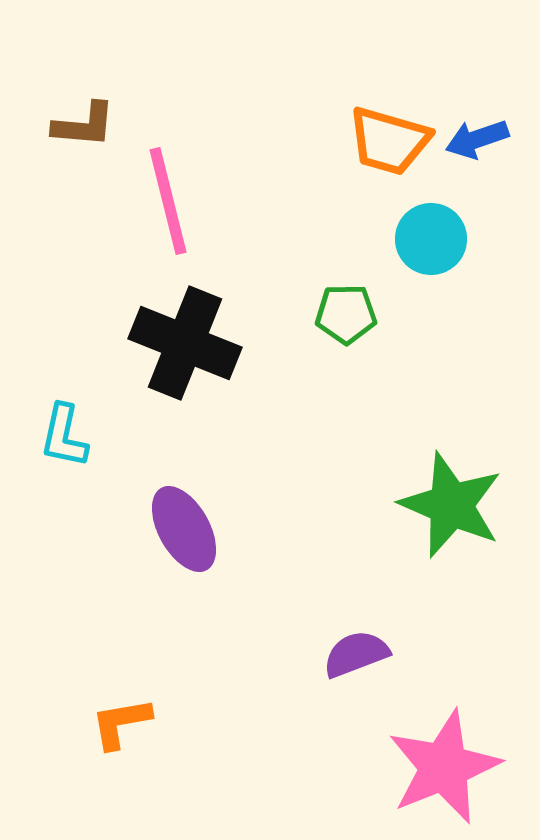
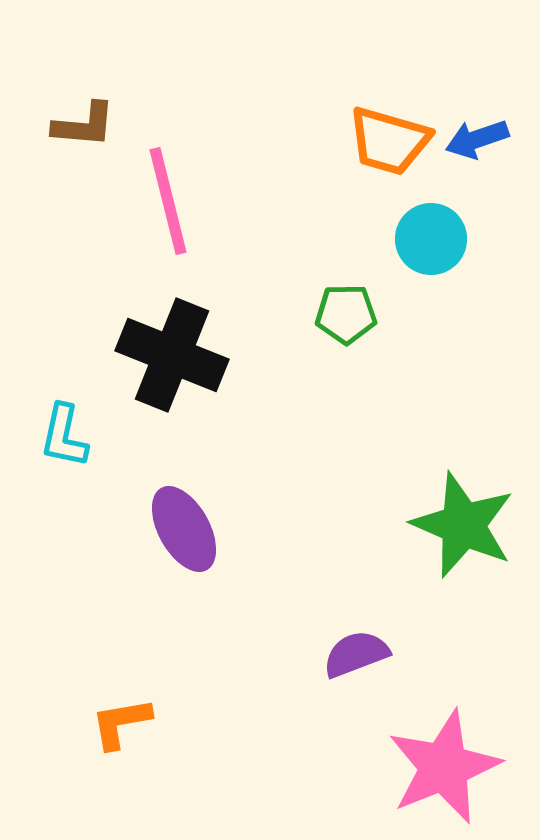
black cross: moved 13 px left, 12 px down
green star: moved 12 px right, 20 px down
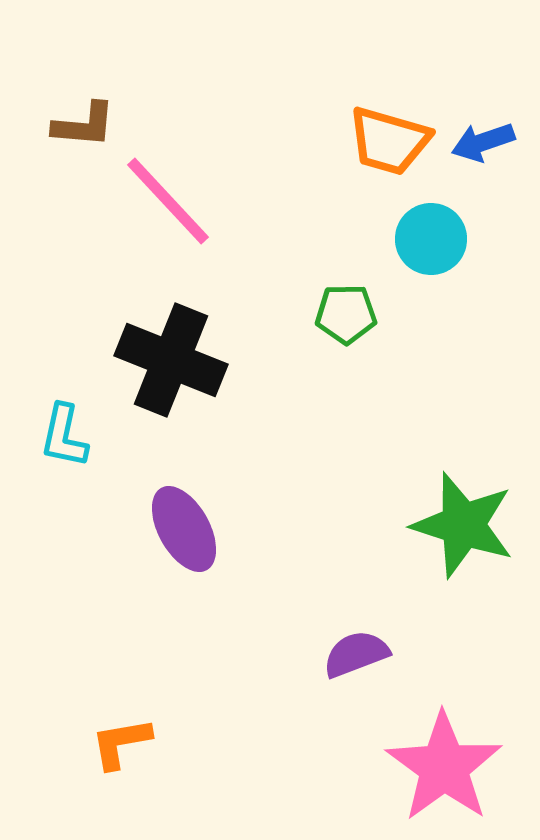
blue arrow: moved 6 px right, 3 px down
pink line: rotated 29 degrees counterclockwise
black cross: moved 1 px left, 5 px down
green star: rotated 5 degrees counterclockwise
orange L-shape: moved 20 px down
pink star: rotated 14 degrees counterclockwise
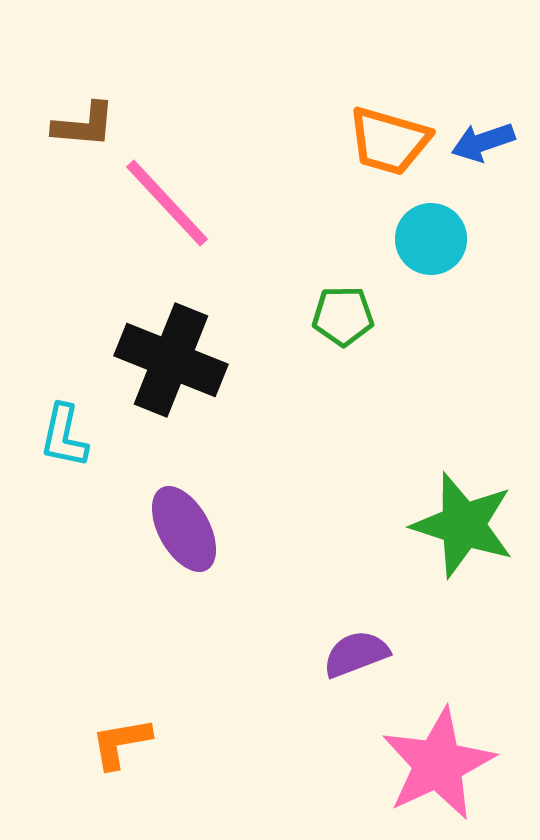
pink line: moved 1 px left, 2 px down
green pentagon: moved 3 px left, 2 px down
pink star: moved 6 px left, 3 px up; rotated 11 degrees clockwise
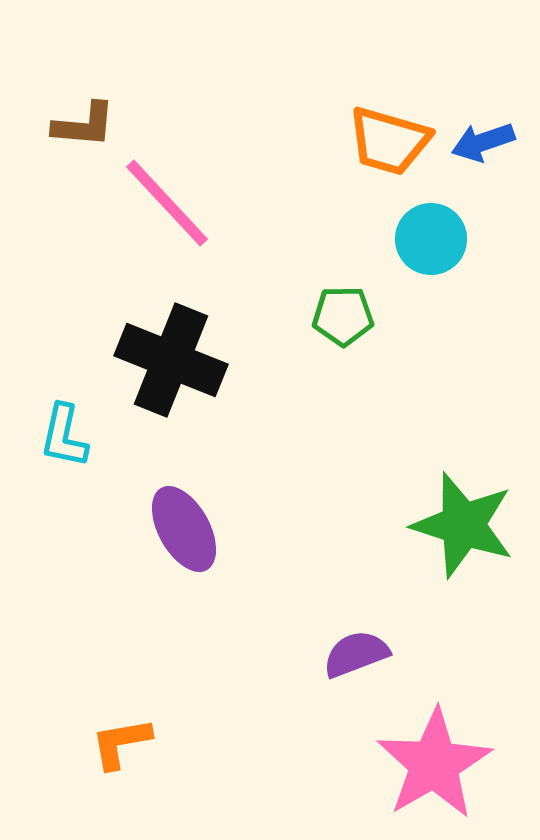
pink star: moved 4 px left; rotated 5 degrees counterclockwise
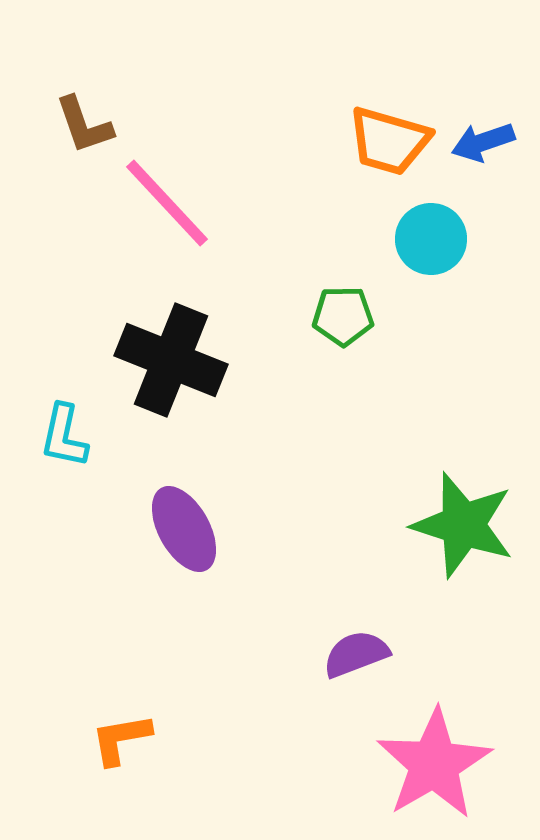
brown L-shape: rotated 66 degrees clockwise
orange L-shape: moved 4 px up
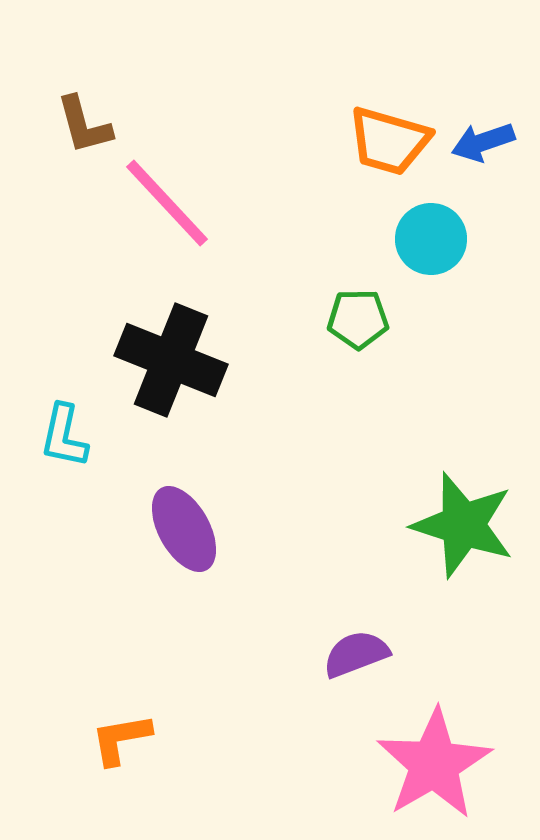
brown L-shape: rotated 4 degrees clockwise
green pentagon: moved 15 px right, 3 px down
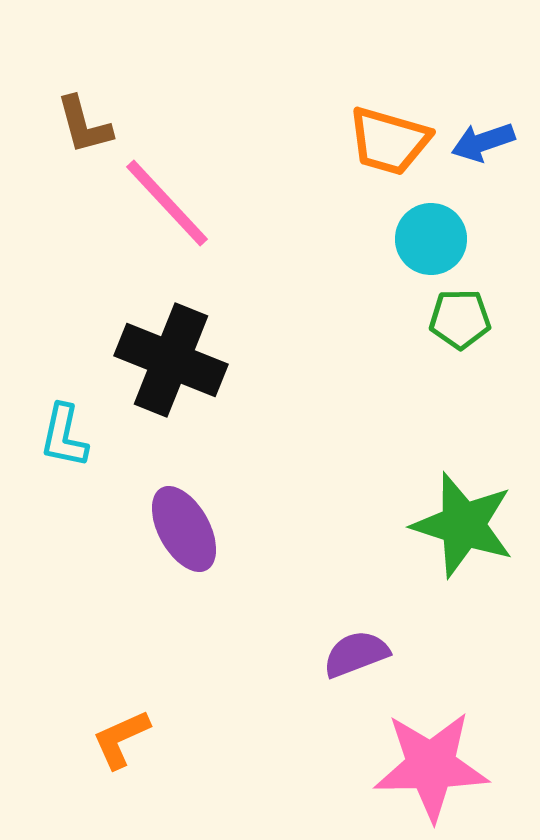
green pentagon: moved 102 px right
orange L-shape: rotated 14 degrees counterclockwise
pink star: moved 3 px left, 2 px down; rotated 29 degrees clockwise
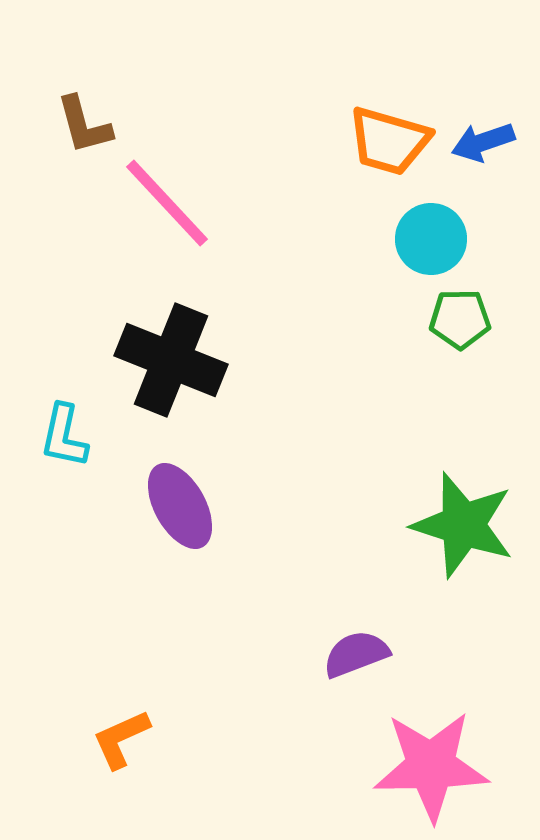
purple ellipse: moved 4 px left, 23 px up
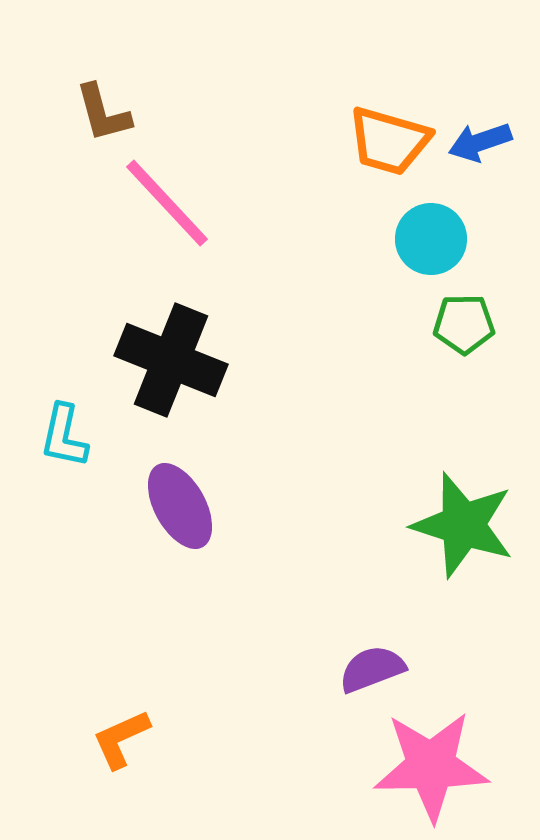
brown L-shape: moved 19 px right, 12 px up
blue arrow: moved 3 px left
green pentagon: moved 4 px right, 5 px down
purple semicircle: moved 16 px right, 15 px down
